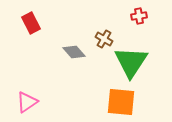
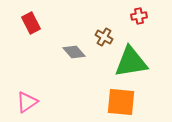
brown cross: moved 2 px up
green triangle: rotated 48 degrees clockwise
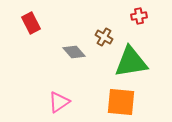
pink triangle: moved 32 px right
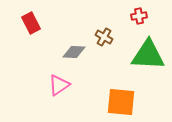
gray diamond: rotated 45 degrees counterclockwise
green triangle: moved 17 px right, 7 px up; rotated 12 degrees clockwise
pink triangle: moved 17 px up
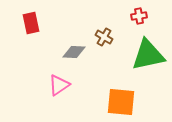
red rectangle: rotated 15 degrees clockwise
green triangle: rotated 15 degrees counterclockwise
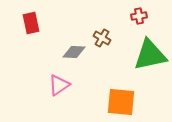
brown cross: moved 2 px left, 1 px down
green triangle: moved 2 px right
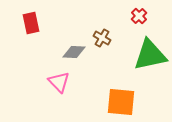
red cross: rotated 35 degrees counterclockwise
pink triangle: moved 3 px up; rotated 40 degrees counterclockwise
